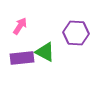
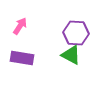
green triangle: moved 26 px right, 3 px down
purple rectangle: rotated 15 degrees clockwise
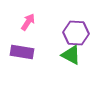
pink arrow: moved 8 px right, 4 px up
purple rectangle: moved 6 px up
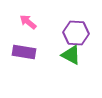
pink arrow: rotated 84 degrees counterclockwise
purple rectangle: moved 2 px right
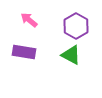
pink arrow: moved 1 px right, 2 px up
purple hexagon: moved 7 px up; rotated 25 degrees clockwise
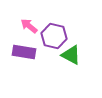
pink arrow: moved 6 px down
purple hexagon: moved 22 px left, 10 px down; rotated 15 degrees counterclockwise
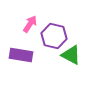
pink arrow: moved 1 px right, 2 px up; rotated 84 degrees clockwise
purple rectangle: moved 3 px left, 3 px down
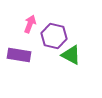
pink arrow: rotated 12 degrees counterclockwise
purple rectangle: moved 2 px left
